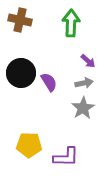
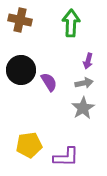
purple arrow: rotated 63 degrees clockwise
black circle: moved 3 px up
yellow pentagon: rotated 10 degrees counterclockwise
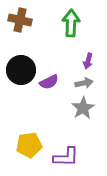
purple semicircle: rotated 96 degrees clockwise
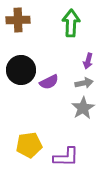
brown cross: moved 2 px left; rotated 15 degrees counterclockwise
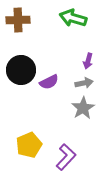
green arrow: moved 2 px right, 5 px up; rotated 76 degrees counterclockwise
yellow pentagon: rotated 15 degrees counterclockwise
purple L-shape: rotated 48 degrees counterclockwise
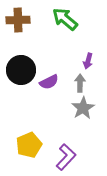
green arrow: moved 8 px left, 1 px down; rotated 24 degrees clockwise
gray arrow: moved 4 px left; rotated 78 degrees counterclockwise
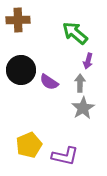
green arrow: moved 10 px right, 14 px down
purple semicircle: rotated 60 degrees clockwise
purple L-shape: moved 1 px left, 1 px up; rotated 60 degrees clockwise
